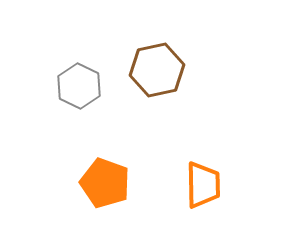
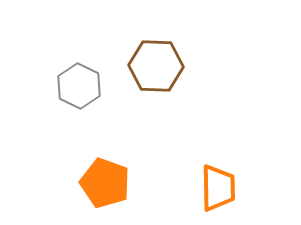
brown hexagon: moved 1 px left, 4 px up; rotated 14 degrees clockwise
orange trapezoid: moved 15 px right, 3 px down
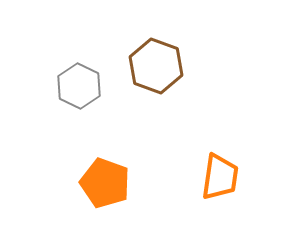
brown hexagon: rotated 18 degrees clockwise
orange trapezoid: moved 2 px right, 11 px up; rotated 9 degrees clockwise
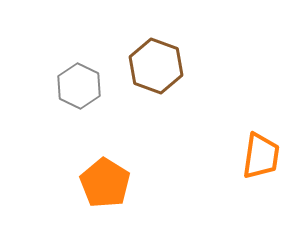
orange trapezoid: moved 41 px right, 21 px up
orange pentagon: rotated 12 degrees clockwise
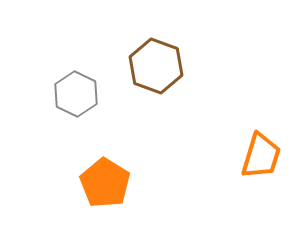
gray hexagon: moved 3 px left, 8 px down
orange trapezoid: rotated 9 degrees clockwise
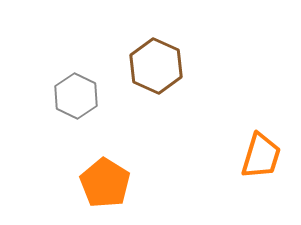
brown hexagon: rotated 4 degrees clockwise
gray hexagon: moved 2 px down
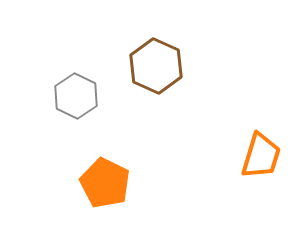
orange pentagon: rotated 6 degrees counterclockwise
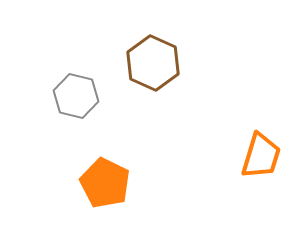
brown hexagon: moved 3 px left, 3 px up
gray hexagon: rotated 12 degrees counterclockwise
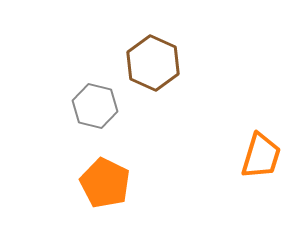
gray hexagon: moved 19 px right, 10 px down
